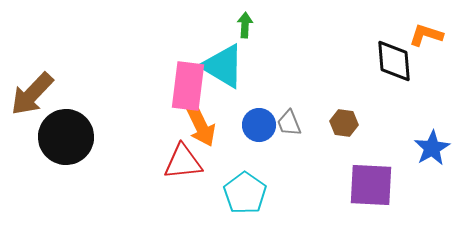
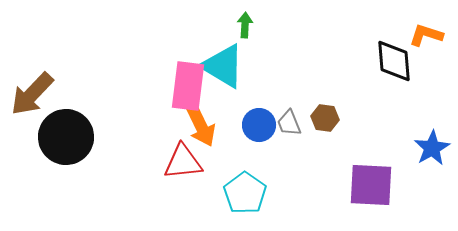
brown hexagon: moved 19 px left, 5 px up
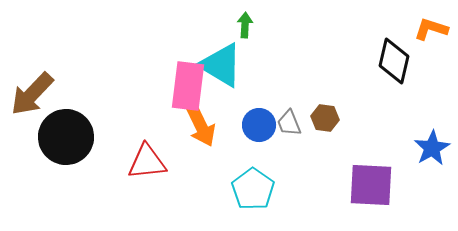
orange L-shape: moved 5 px right, 6 px up
black diamond: rotated 18 degrees clockwise
cyan triangle: moved 2 px left, 1 px up
red triangle: moved 36 px left
cyan pentagon: moved 8 px right, 4 px up
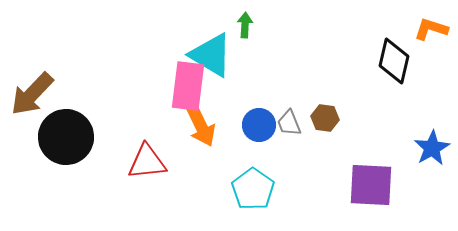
cyan triangle: moved 10 px left, 10 px up
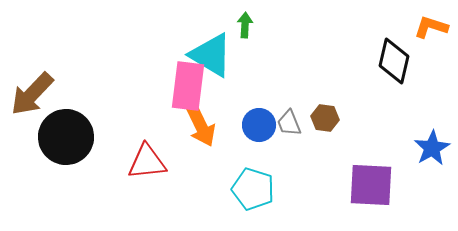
orange L-shape: moved 2 px up
cyan pentagon: rotated 18 degrees counterclockwise
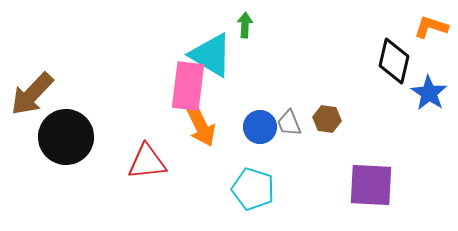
brown hexagon: moved 2 px right, 1 px down
blue circle: moved 1 px right, 2 px down
blue star: moved 3 px left, 55 px up; rotated 9 degrees counterclockwise
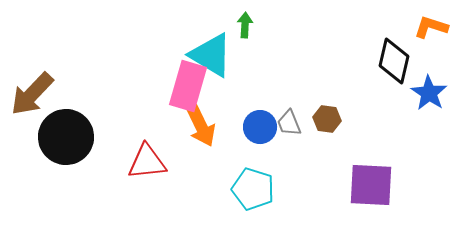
pink rectangle: rotated 9 degrees clockwise
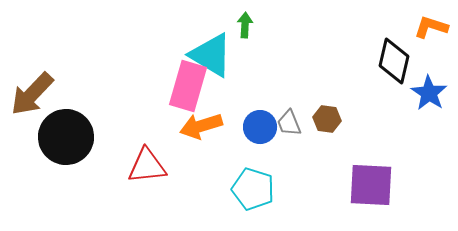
orange arrow: rotated 99 degrees clockwise
red triangle: moved 4 px down
